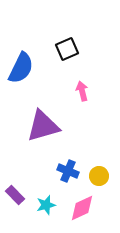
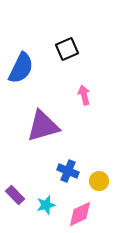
pink arrow: moved 2 px right, 4 px down
yellow circle: moved 5 px down
pink diamond: moved 2 px left, 6 px down
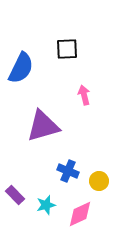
black square: rotated 20 degrees clockwise
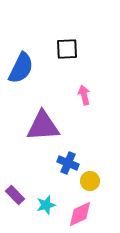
purple triangle: rotated 12 degrees clockwise
blue cross: moved 8 px up
yellow circle: moved 9 px left
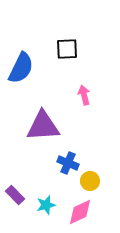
pink diamond: moved 2 px up
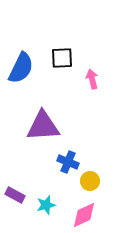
black square: moved 5 px left, 9 px down
pink arrow: moved 8 px right, 16 px up
blue cross: moved 1 px up
purple rectangle: rotated 18 degrees counterclockwise
pink diamond: moved 4 px right, 3 px down
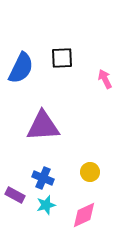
pink arrow: moved 13 px right; rotated 12 degrees counterclockwise
blue cross: moved 25 px left, 16 px down
yellow circle: moved 9 px up
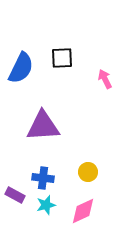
yellow circle: moved 2 px left
blue cross: rotated 15 degrees counterclockwise
pink diamond: moved 1 px left, 4 px up
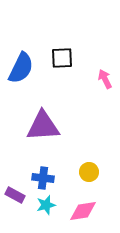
yellow circle: moved 1 px right
pink diamond: rotated 16 degrees clockwise
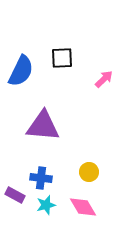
blue semicircle: moved 3 px down
pink arrow: moved 1 px left; rotated 72 degrees clockwise
purple triangle: rotated 9 degrees clockwise
blue cross: moved 2 px left
pink diamond: moved 4 px up; rotated 68 degrees clockwise
